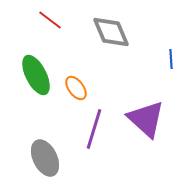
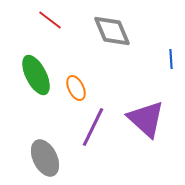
gray diamond: moved 1 px right, 1 px up
orange ellipse: rotated 10 degrees clockwise
purple line: moved 1 px left, 2 px up; rotated 9 degrees clockwise
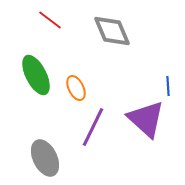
blue line: moved 3 px left, 27 px down
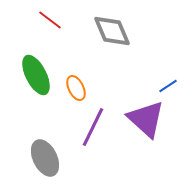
blue line: rotated 60 degrees clockwise
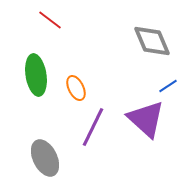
gray diamond: moved 40 px right, 10 px down
green ellipse: rotated 18 degrees clockwise
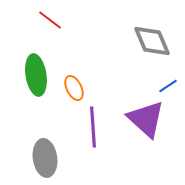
orange ellipse: moved 2 px left
purple line: rotated 30 degrees counterclockwise
gray ellipse: rotated 18 degrees clockwise
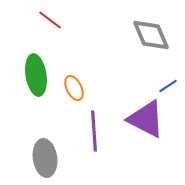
gray diamond: moved 1 px left, 6 px up
purple triangle: rotated 15 degrees counterclockwise
purple line: moved 1 px right, 4 px down
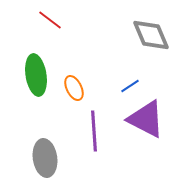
blue line: moved 38 px left
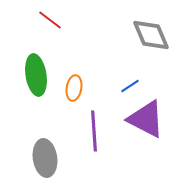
orange ellipse: rotated 35 degrees clockwise
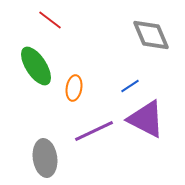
green ellipse: moved 9 px up; rotated 24 degrees counterclockwise
purple line: rotated 69 degrees clockwise
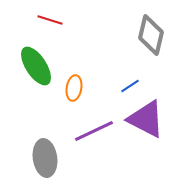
red line: rotated 20 degrees counterclockwise
gray diamond: rotated 36 degrees clockwise
